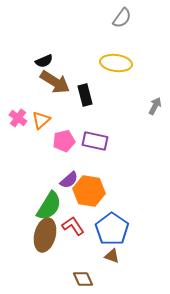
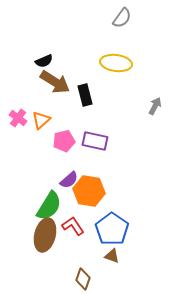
brown diamond: rotated 45 degrees clockwise
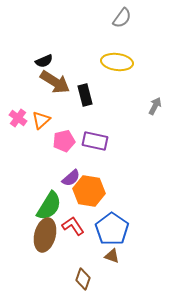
yellow ellipse: moved 1 px right, 1 px up
purple semicircle: moved 2 px right, 2 px up
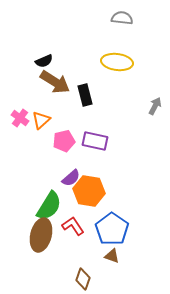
gray semicircle: rotated 120 degrees counterclockwise
pink cross: moved 2 px right
brown ellipse: moved 4 px left
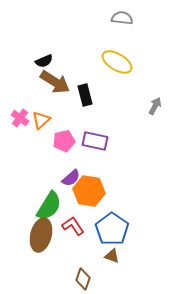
yellow ellipse: rotated 24 degrees clockwise
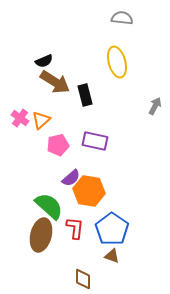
yellow ellipse: rotated 44 degrees clockwise
pink pentagon: moved 6 px left, 4 px down
green semicircle: rotated 80 degrees counterclockwise
red L-shape: moved 2 px right, 2 px down; rotated 40 degrees clockwise
brown diamond: rotated 20 degrees counterclockwise
